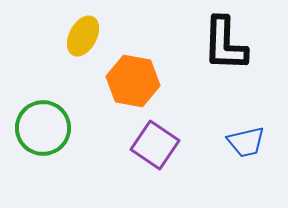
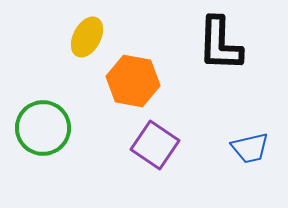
yellow ellipse: moved 4 px right, 1 px down
black L-shape: moved 5 px left
blue trapezoid: moved 4 px right, 6 px down
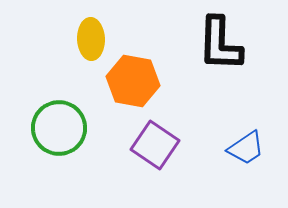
yellow ellipse: moved 4 px right, 2 px down; rotated 30 degrees counterclockwise
green circle: moved 16 px right
blue trapezoid: moved 4 px left; rotated 21 degrees counterclockwise
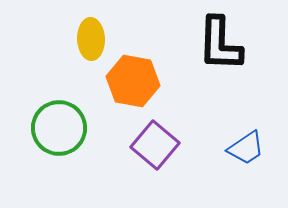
purple square: rotated 6 degrees clockwise
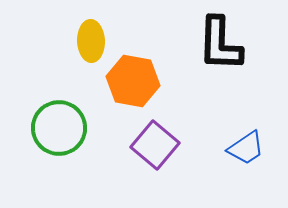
yellow ellipse: moved 2 px down
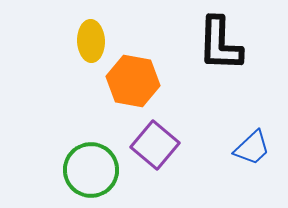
green circle: moved 32 px right, 42 px down
blue trapezoid: moved 6 px right; rotated 9 degrees counterclockwise
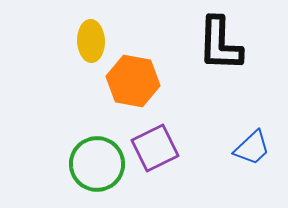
purple square: moved 3 px down; rotated 24 degrees clockwise
green circle: moved 6 px right, 6 px up
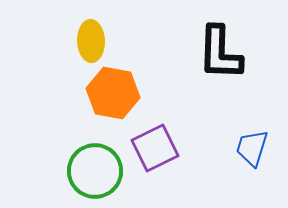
black L-shape: moved 9 px down
orange hexagon: moved 20 px left, 12 px down
blue trapezoid: rotated 150 degrees clockwise
green circle: moved 2 px left, 7 px down
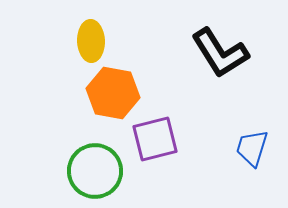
black L-shape: rotated 34 degrees counterclockwise
purple square: moved 9 px up; rotated 12 degrees clockwise
